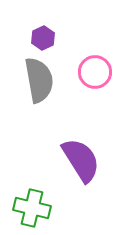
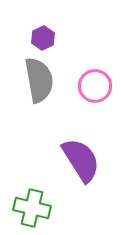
pink circle: moved 14 px down
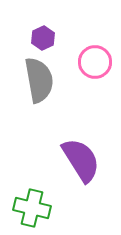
pink circle: moved 24 px up
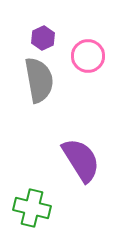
pink circle: moved 7 px left, 6 px up
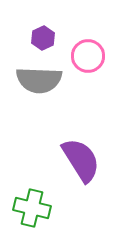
gray semicircle: rotated 102 degrees clockwise
